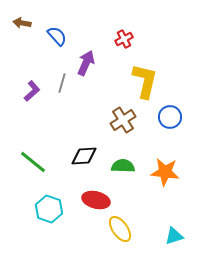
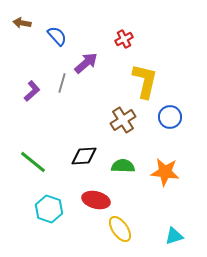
purple arrow: rotated 25 degrees clockwise
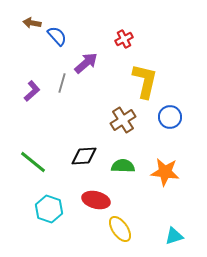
brown arrow: moved 10 px right
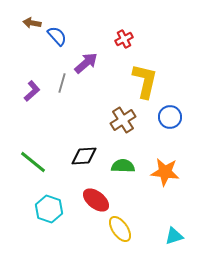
red ellipse: rotated 24 degrees clockwise
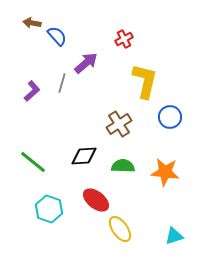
brown cross: moved 4 px left, 4 px down
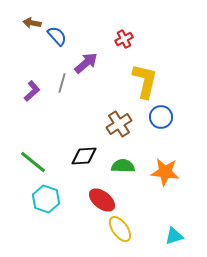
blue circle: moved 9 px left
red ellipse: moved 6 px right
cyan hexagon: moved 3 px left, 10 px up
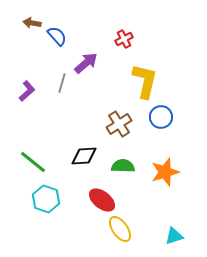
purple L-shape: moved 5 px left
orange star: rotated 24 degrees counterclockwise
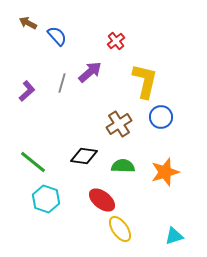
brown arrow: moved 4 px left; rotated 18 degrees clockwise
red cross: moved 8 px left, 2 px down; rotated 12 degrees counterclockwise
purple arrow: moved 4 px right, 9 px down
black diamond: rotated 12 degrees clockwise
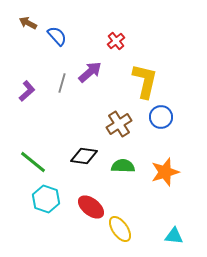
red ellipse: moved 11 px left, 7 px down
cyan triangle: rotated 24 degrees clockwise
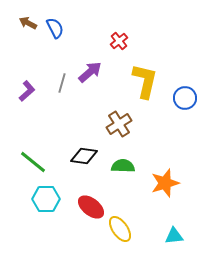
blue semicircle: moved 2 px left, 8 px up; rotated 15 degrees clockwise
red cross: moved 3 px right
blue circle: moved 24 px right, 19 px up
orange star: moved 11 px down
cyan hexagon: rotated 20 degrees counterclockwise
cyan triangle: rotated 12 degrees counterclockwise
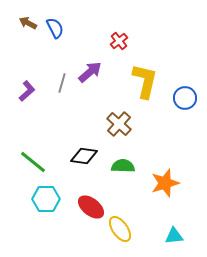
brown cross: rotated 15 degrees counterclockwise
